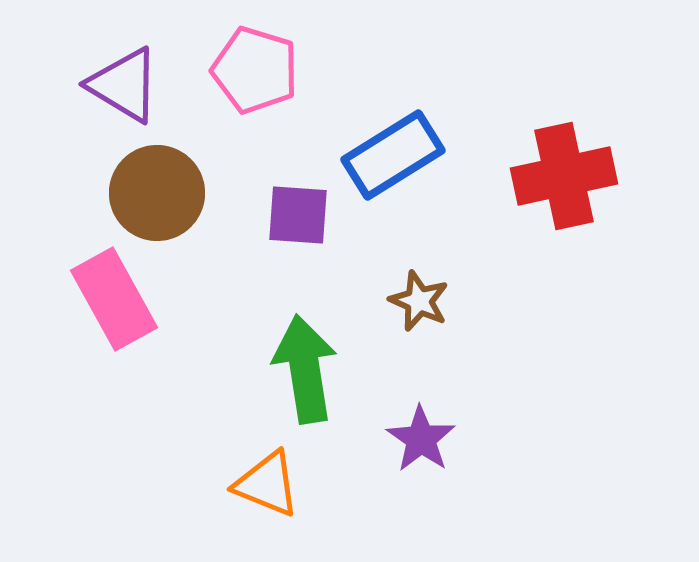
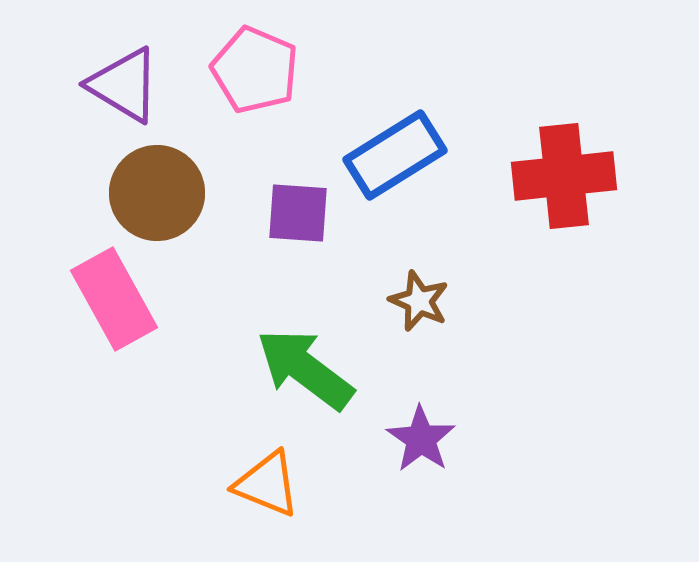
pink pentagon: rotated 6 degrees clockwise
blue rectangle: moved 2 px right
red cross: rotated 6 degrees clockwise
purple square: moved 2 px up
green arrow: rotated 44 degrees counterclockwise
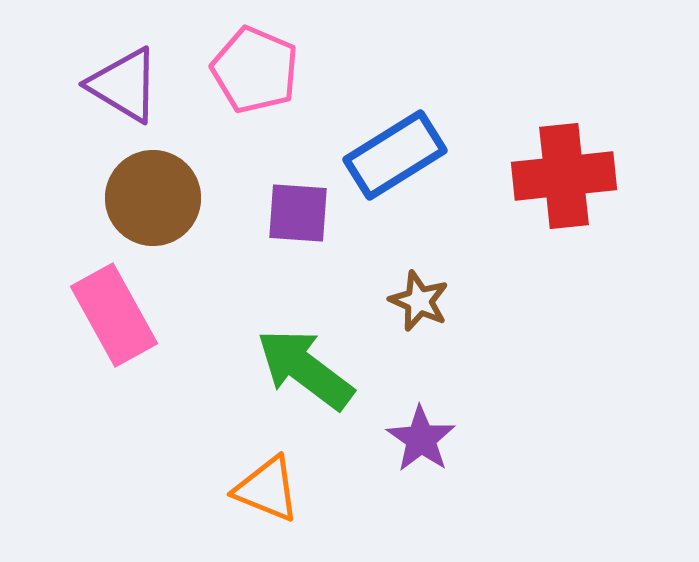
brown circle: moved 4 px left, 5 px down
pink rectangle: moved 16 px down
orange triangle: moved 5 px down
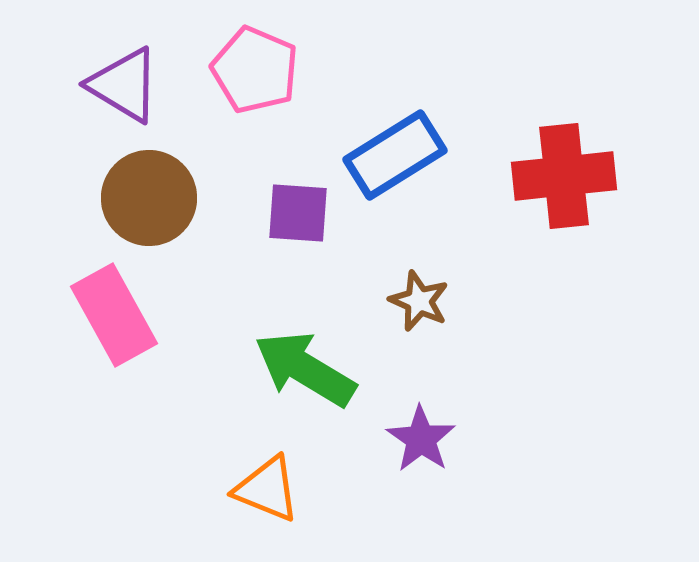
brown circle: moved 4 px left
green arrow: rotated 6 degrees counterclockwise
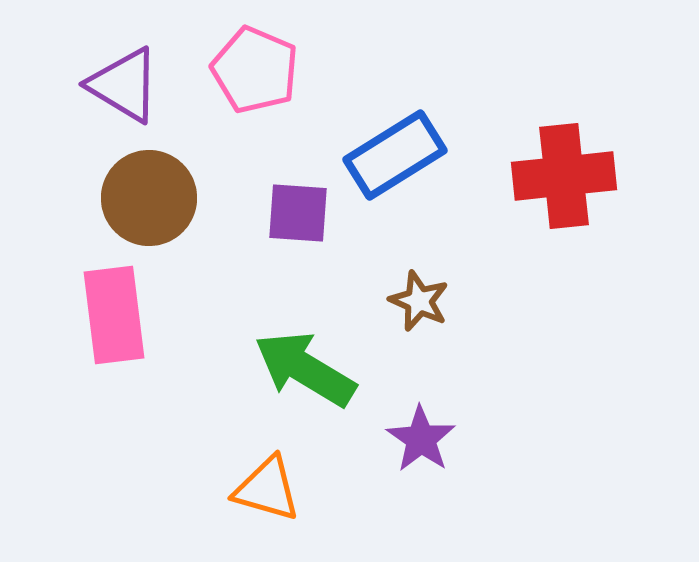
pink rectangle: rotated 22 degrees clockwise
orange triangle: rotated 6 degrees counterclockwise
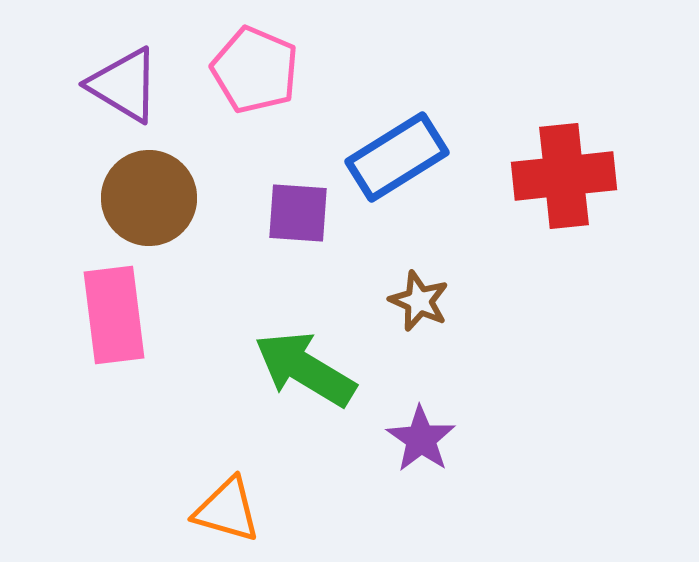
blue rectangle: moved 2 px right, 2 px down
orange triangle: moved 40 px left, 21 px down
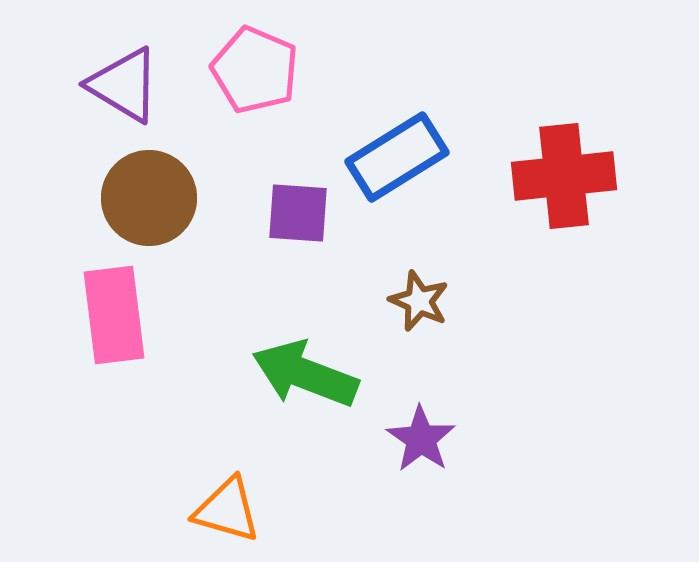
green arrow: moved 5 px down; rotated 10 degrees counterclockwise
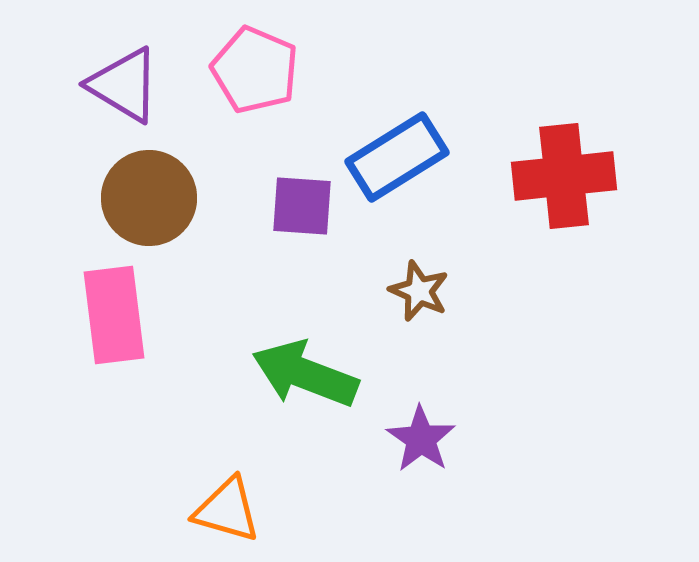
purple square: moved 4 px right, 7 px up
brown star: moved 10 px up
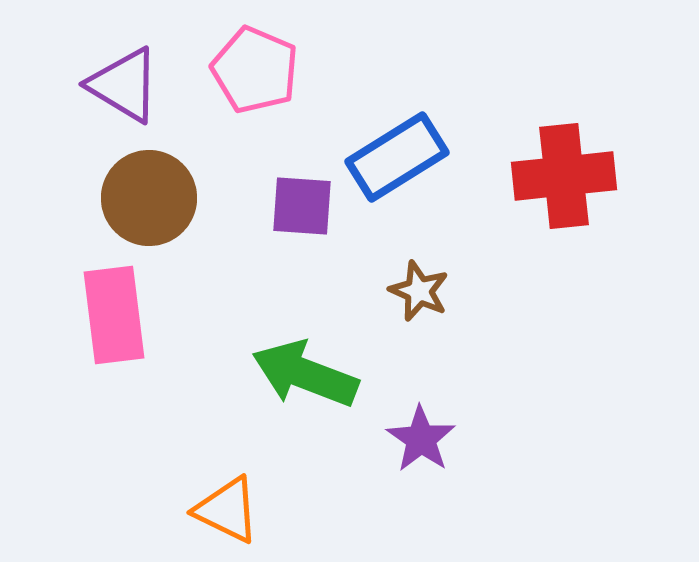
orange triangle: rotated 10 degrees clockwise
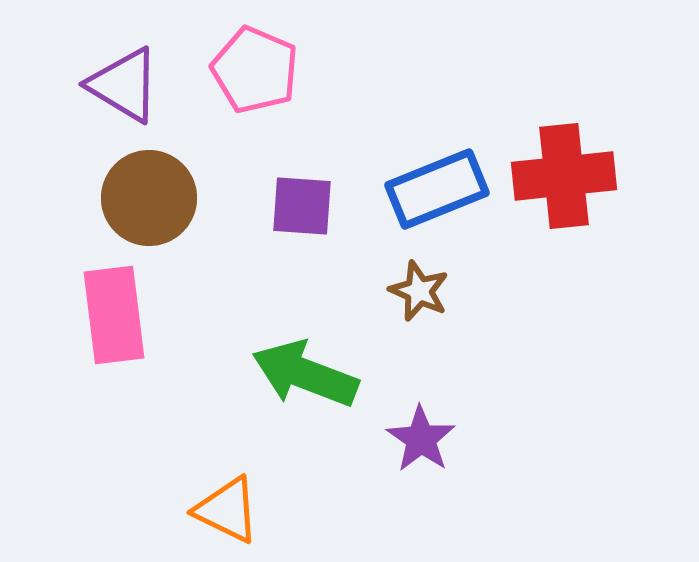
blue rectangle: moved 40 px right, 32 px down; rotated 10 degrees clockwise
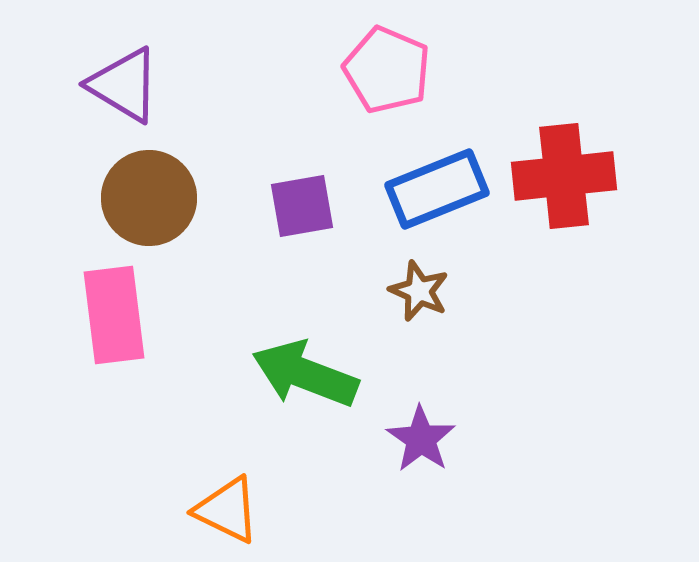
pink pentagon: moved 132 px right
purple square: rotated 14 degrees counterclockwise
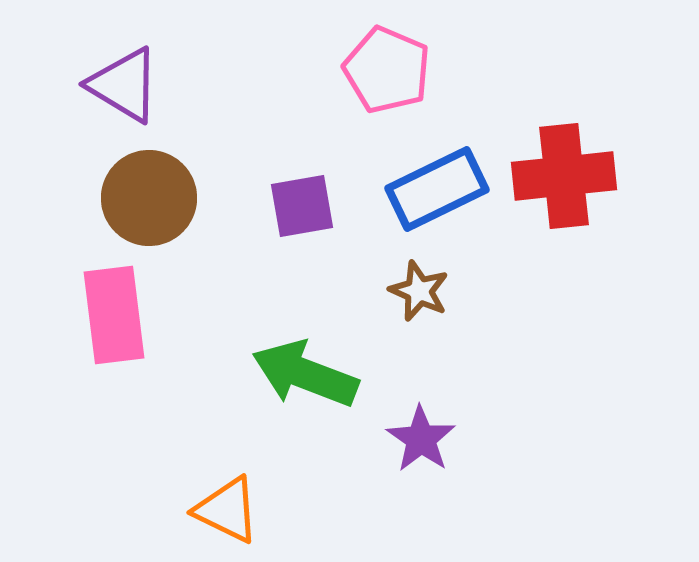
blue rectangle: rotated 4 degrees counterclockwise
